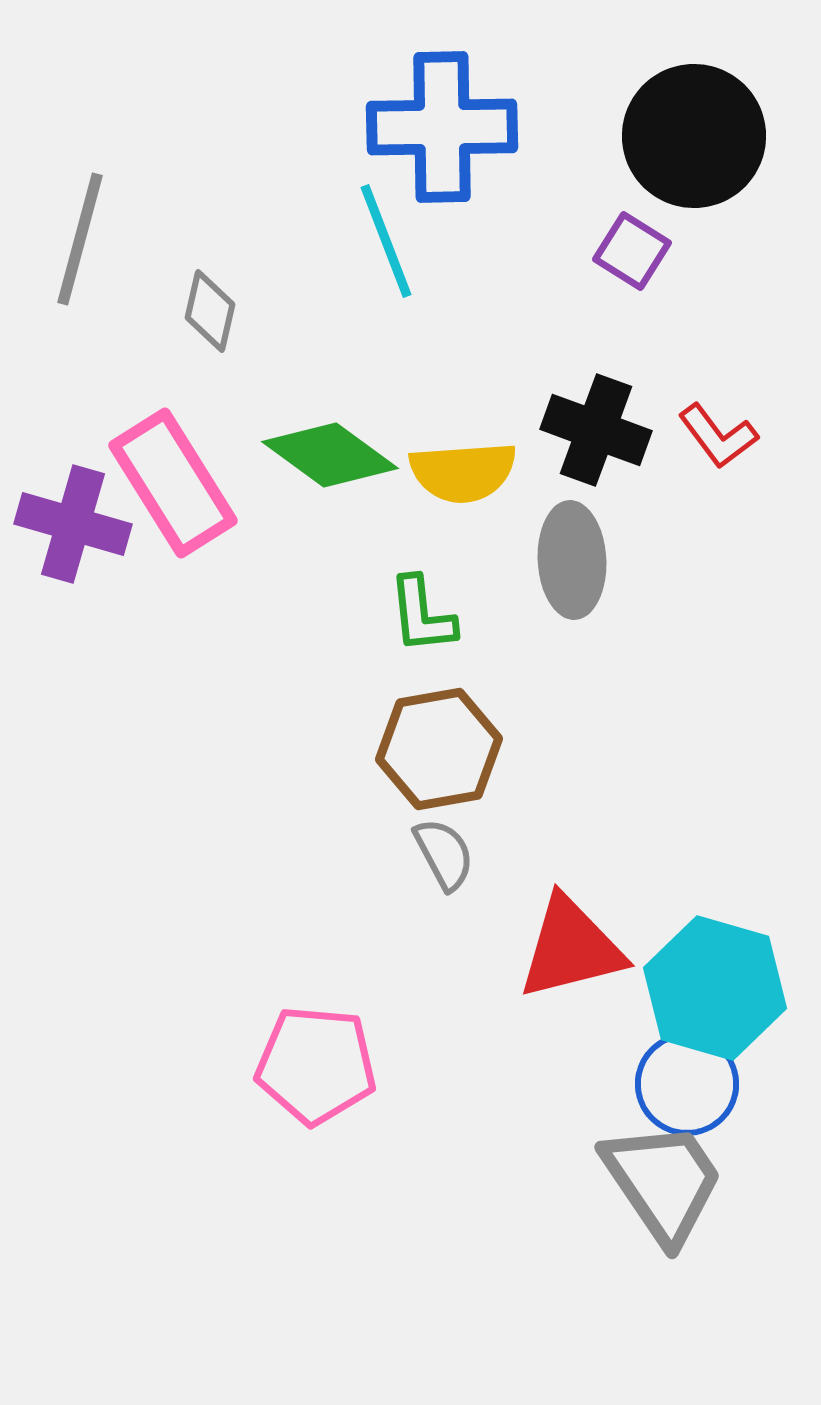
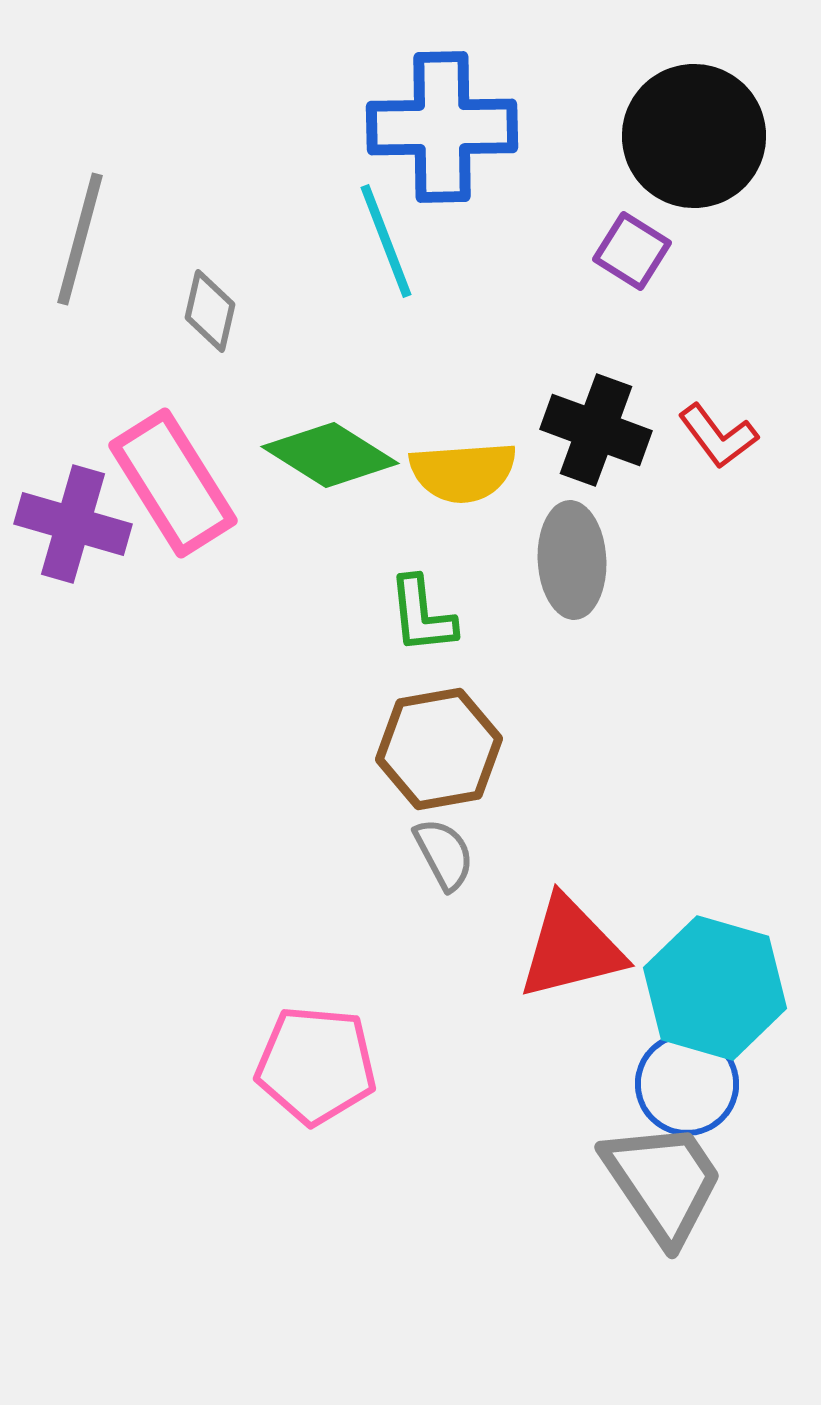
green diamond: rotated 4 degrees counterclockwise
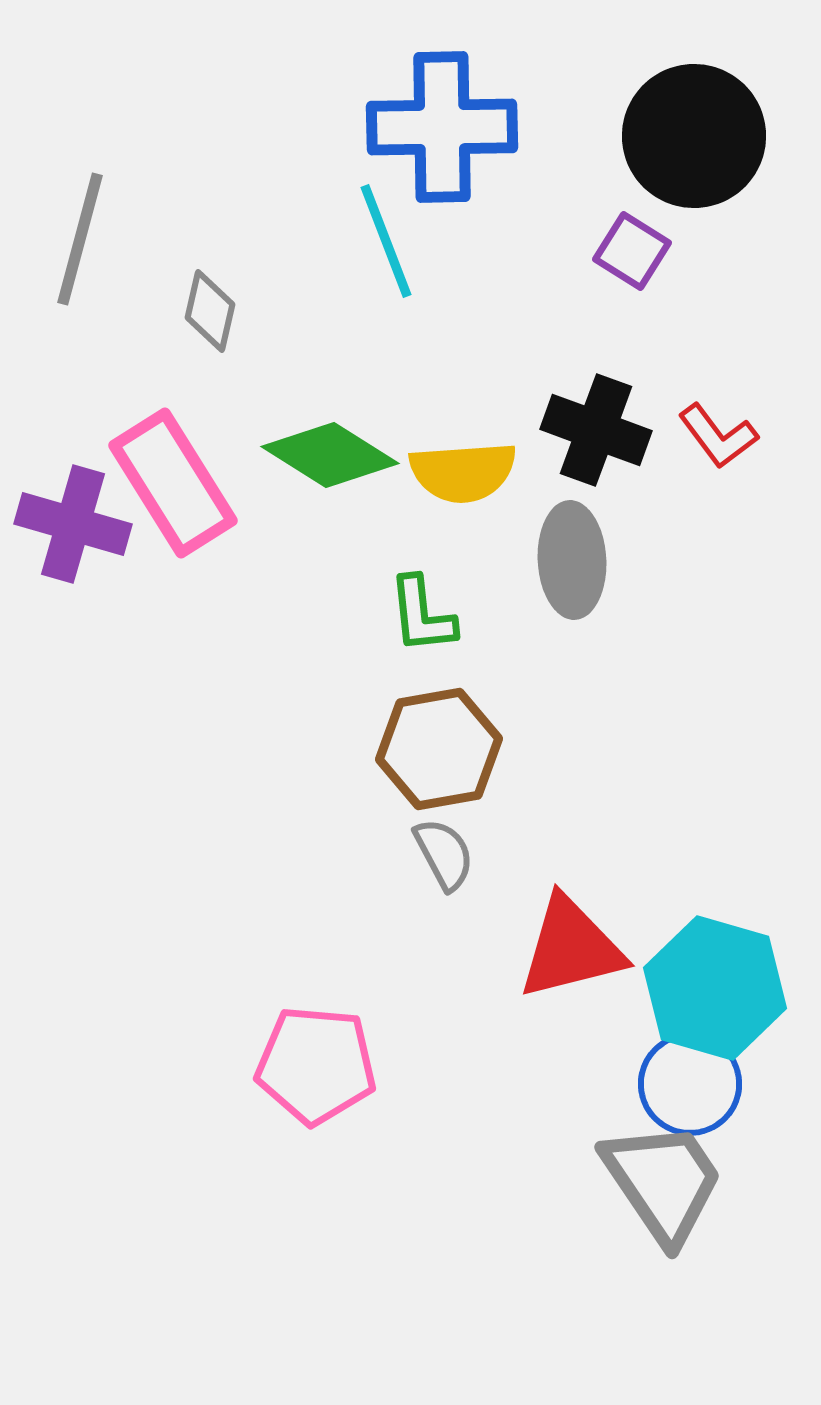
blue circle: moved 3 px right
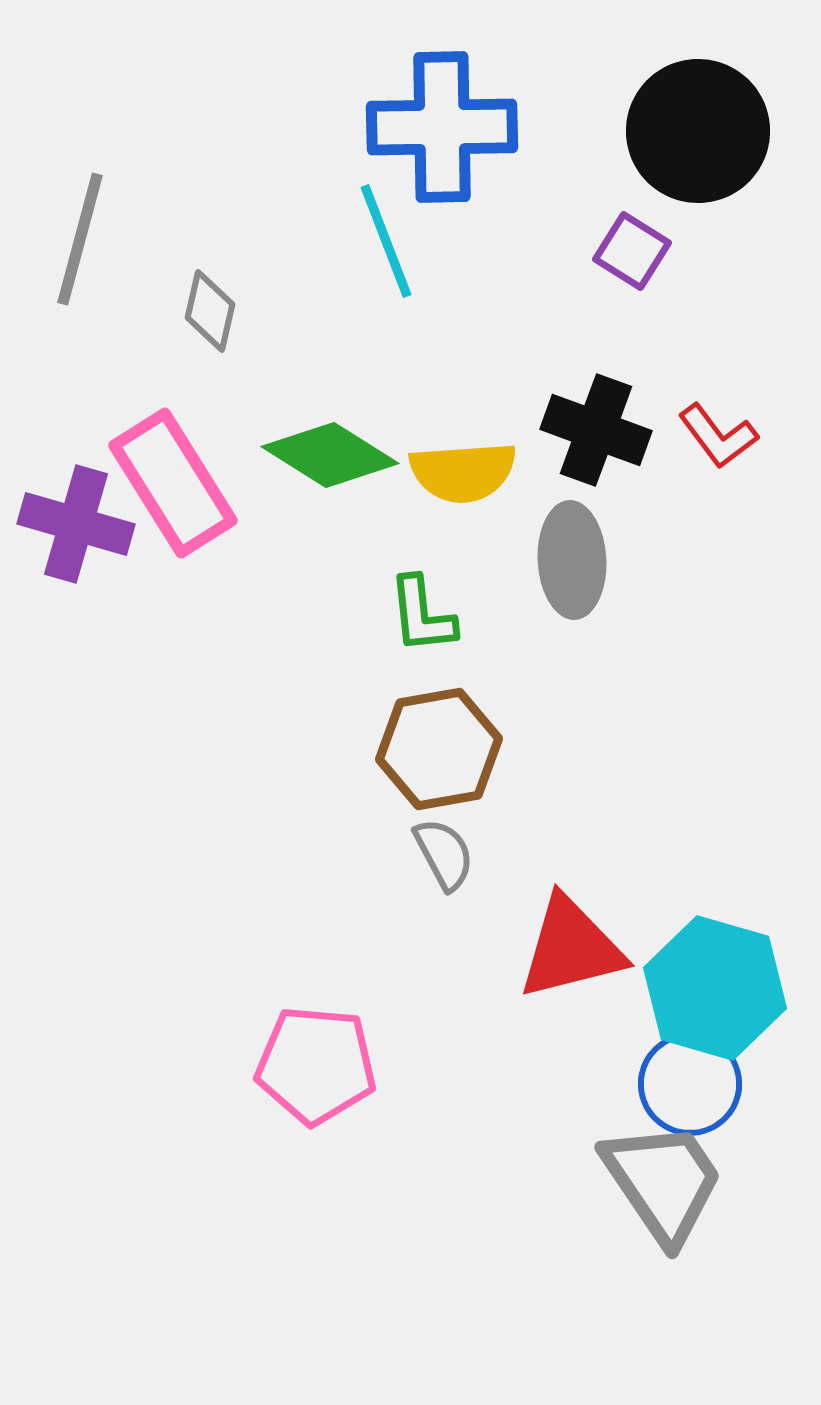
black circle: moved 4 px right, 5 px up
purple cross: moved 3 px right
